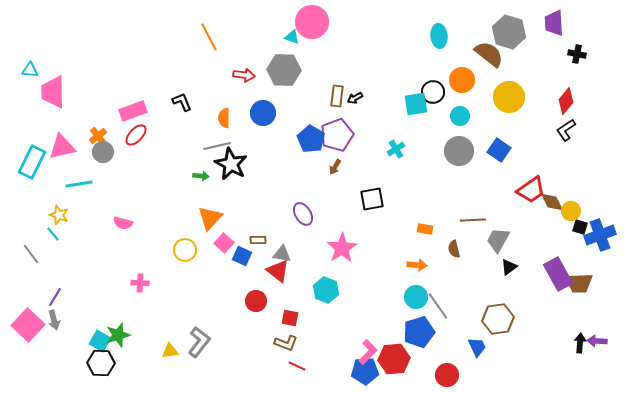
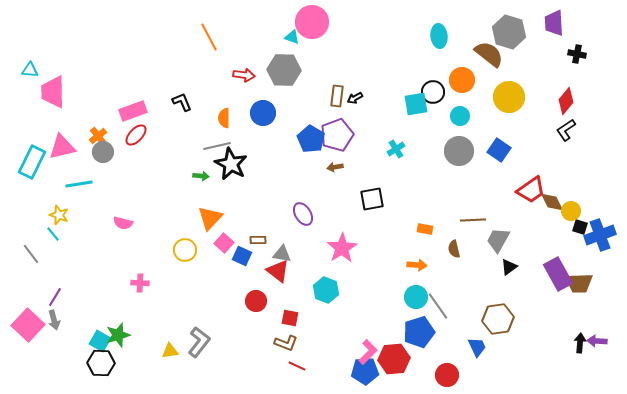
brown arrow at (335, 167): rotated 49 degrees clockwise
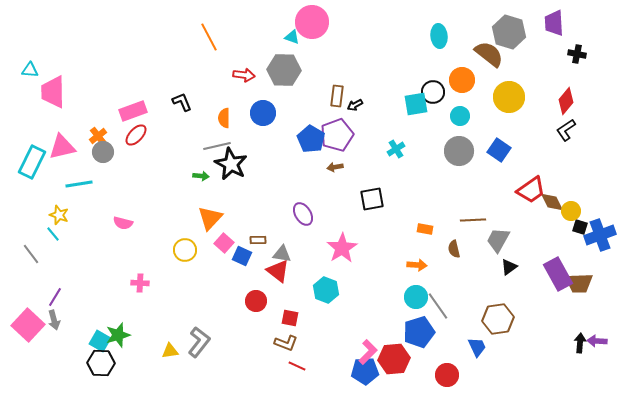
black arrow at (355, 98): moved 7 px down
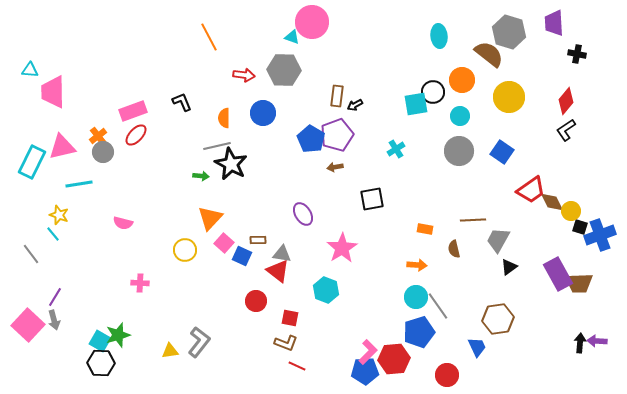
blue square at (499, 150): moved 3 px right, 2 px down
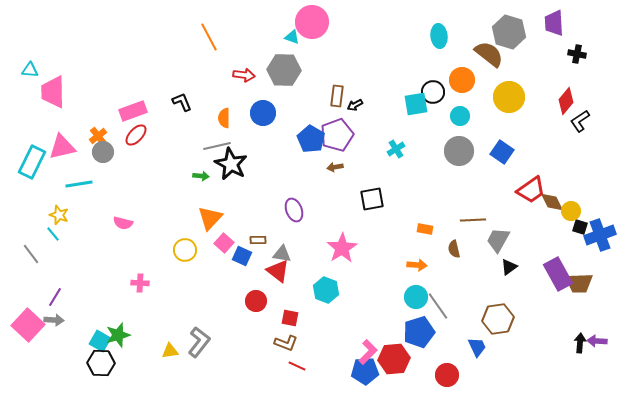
black L-shape at (566, 130): moved 14 px right, 9 px up
purple ellipse at (303, 214): moved 9 px left, 4 px up; rotated 10 degrees clockwise
gray arrow at (54, 320): rotated 72 degrees counterclockwise
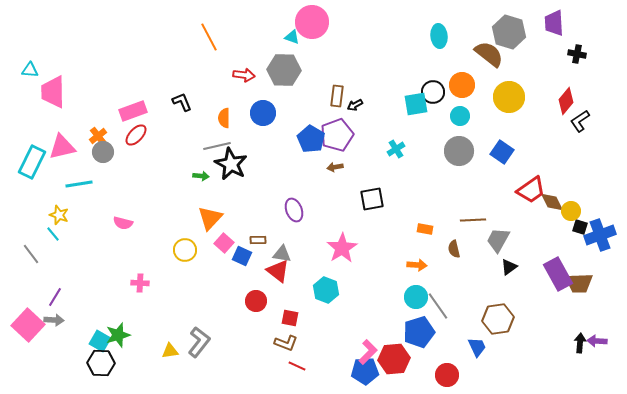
orange circle at (462, 80): moved 5 px down
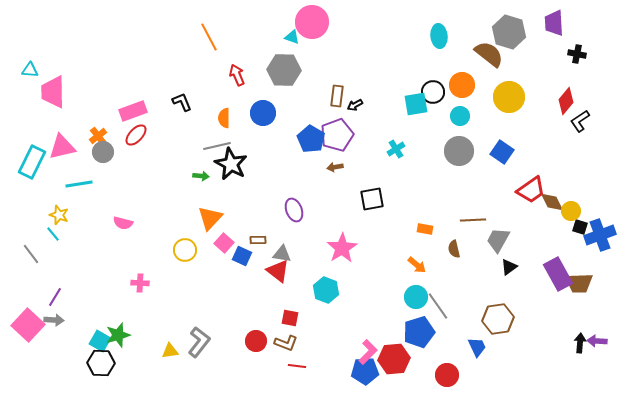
red arrow at (244, 75): moved 7 px left; rotated 120 degrees counterclockwise
orange arrow at (417, 265): rotated 36 degrees clockwise
red circle at (256, 301): moved 40 px down
red line at (297, 366): rotated 18 degrees counterclockwise
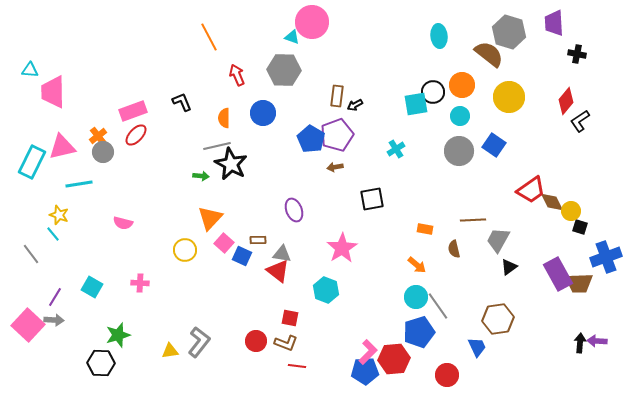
blue square at (502, 152): moved 8 px left, 7 px up
blue cross at (600, 235): moved 6 px right, 22 px down
cyan square at (100, 341): moved 8 px left, 54 px up
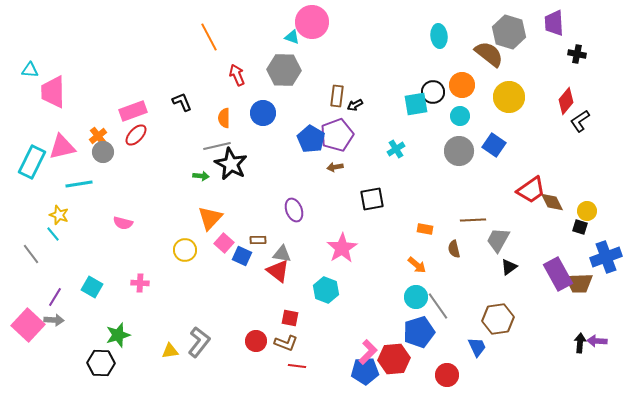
yellow circle at (571, 211): moved 16 px right
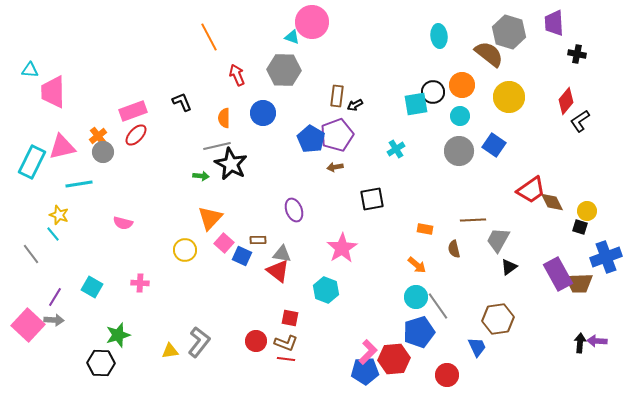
red line at (297, 366): moved 11 px left, 7 px up
